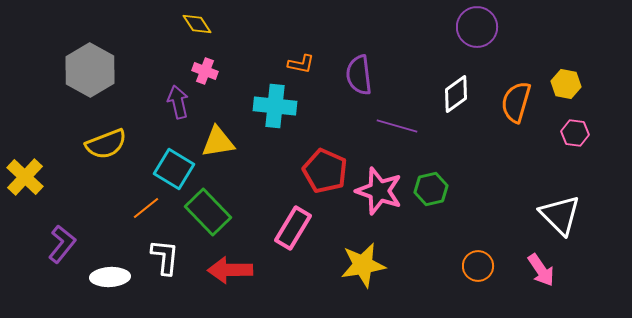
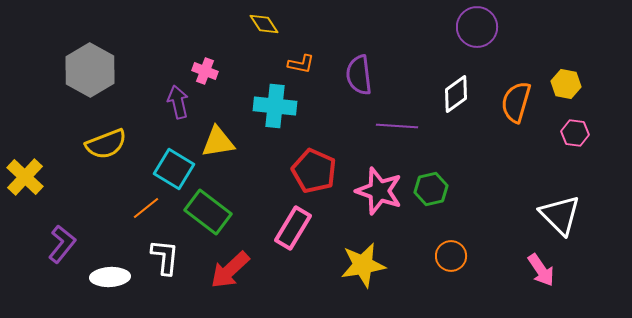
yellow diamond: moved 67 px right
purple line: rotated 12 degrees counterclockwise
red pentagon: moved 11 px left
green rectangle: rotated 9 degrees counterclockwise
orange circle: moved 27 px left, 10 px up
red arrow: rotated 42 degrees counterclockwise
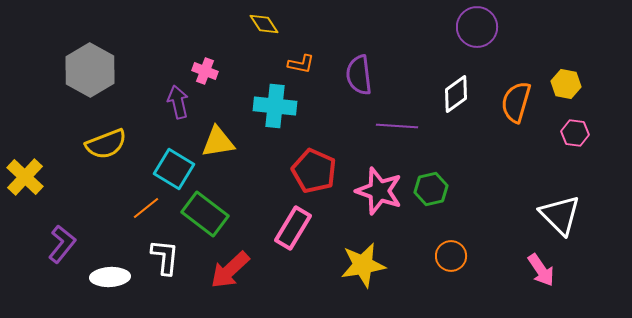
green rectangle: moved 3 px left, 2 px down
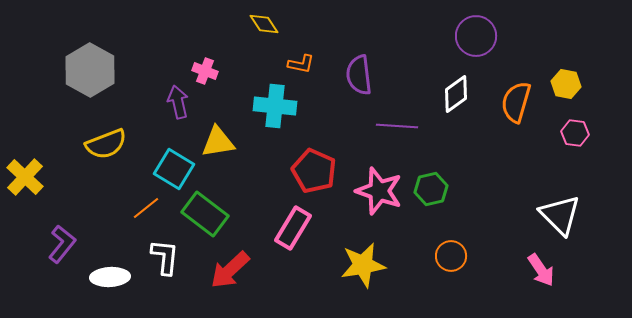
purple circle: moved 1 px left, 9 px down
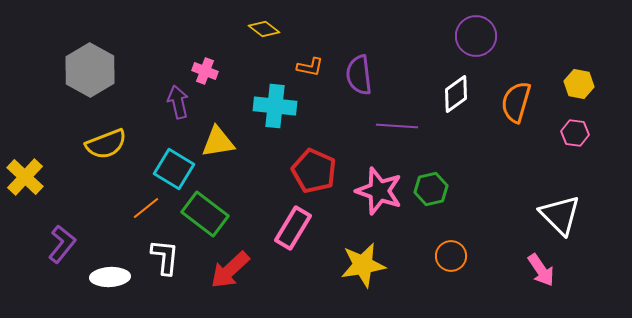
yellow diamond: moved 5 px down; rotated 20 degrees counterclockwise
orange L-shape: moved 9 px right, 3 px down
yellow hexagon: moved 13 px right
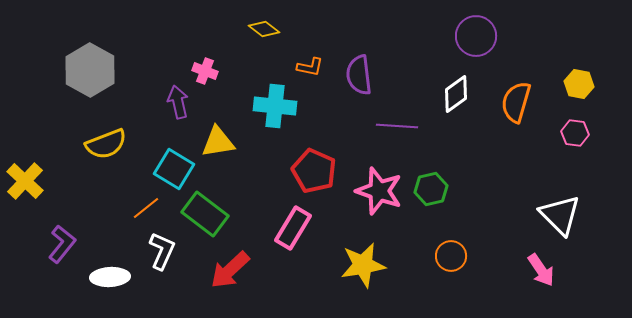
yellow cross: moved 4 px down
white L-shape: moved 3 px left, 6 px up; rotated 18 degrees clockwise
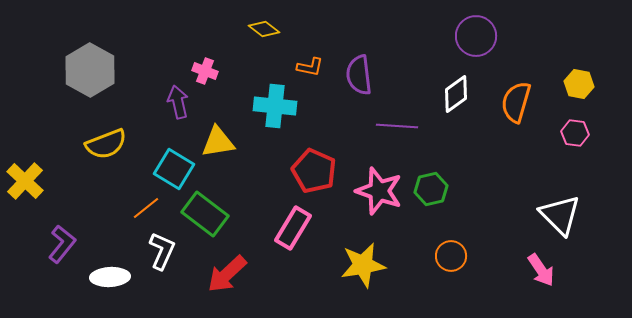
red arrow: moved 3 px left, 4 px down
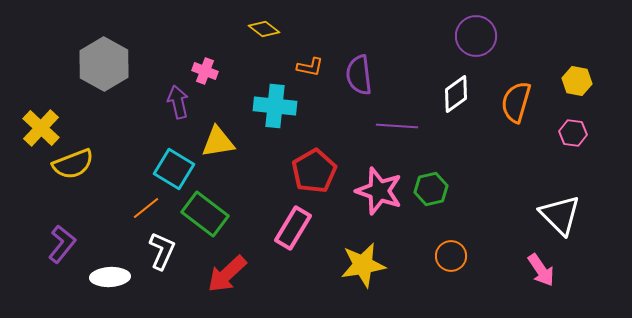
gray hexagon: moved 14 px right, 6 px up
yellow hexagon: moved 2 px left, 3 px up
pink hexagon: moved 2 px left
yellow semicircle: moved 33 px left, 20 px down
red pentagon: rotated 18 degrees clockwise
yellow cross: moved 16 px right, 53 px up
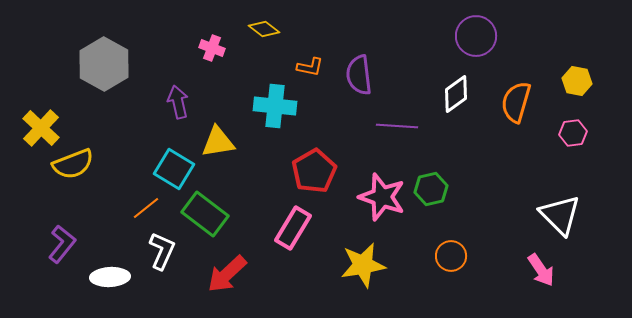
pink cross: moved 7 px right, 23 px up
pink hexagon: rotated 16 degrees counterclockwise
pink star: moved 3 px right, 6 px down
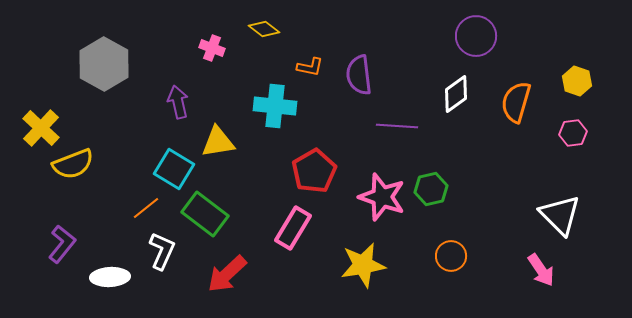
yellow hexagon: rotated 8 degrees clockwise
